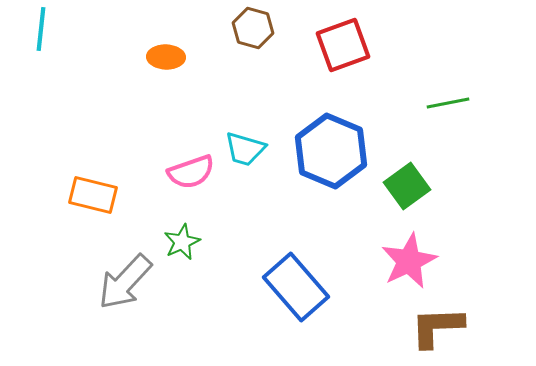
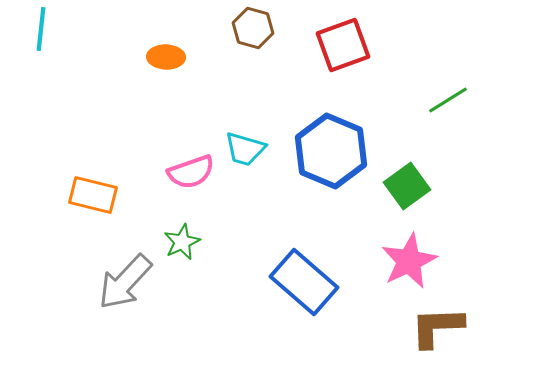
green line: moved 3 px up; rotated 21 degrees counterclockwise
blue rectangle: moved 8 px right, 5 px up; rotated 8 degrees counterclockwise
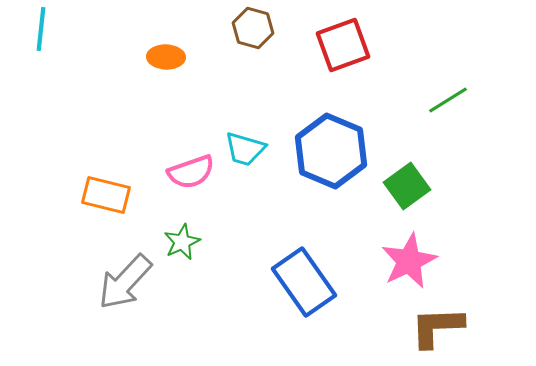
orange rectangle: moved 13 px right
blue rectangle: rotated 14 degrees clockwise
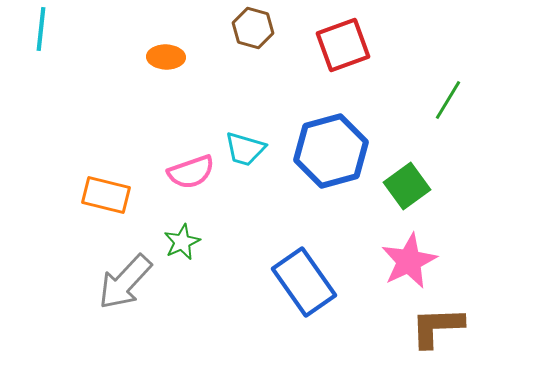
green line: rotated 27 degrees counterclockwise
blue hexagon: rotated 22 degrees clockwise
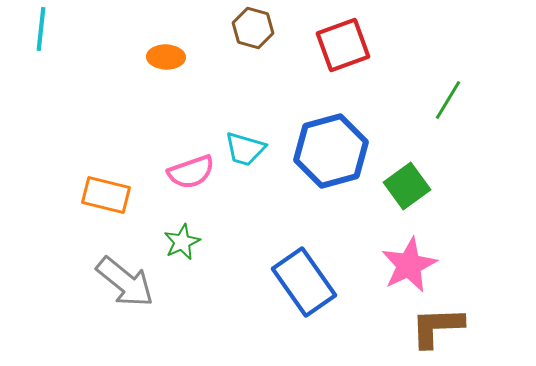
pink star: moved 4 px down
gray arrow: rotated 94 degrees counterclockwise
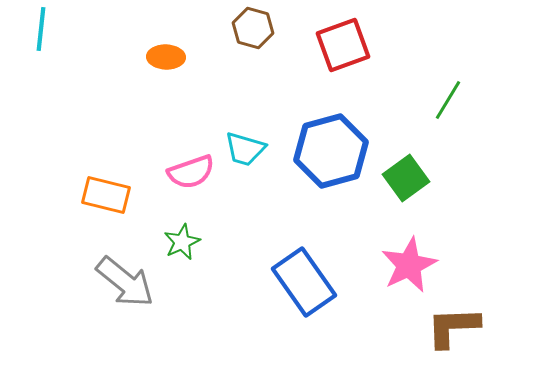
green square: moved 1 px left, 8 px up
brown L-shape: moved 16 px right
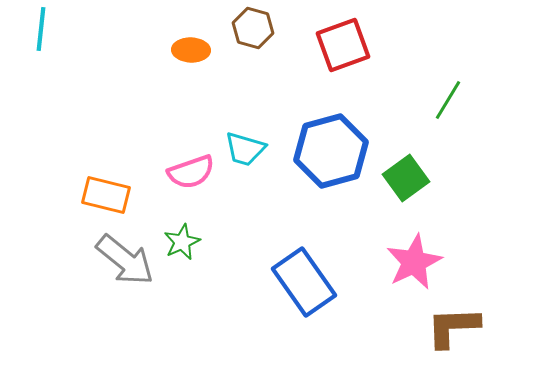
orange ellipse: moved 25 px right, 7 px up
pink star: moved 5 px right, 3 px up
gray arrow: moved 22 px up
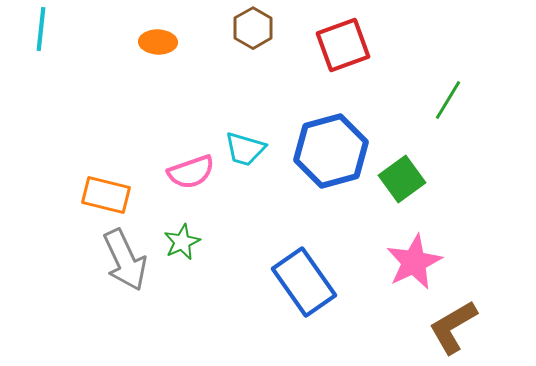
brown hexagon: rotated 15 degrees clockwise
orange ellipse: moved 33 px left, 8 px up
green square: moved 4 px left, 1 px down
gray arrow: rotated 26 degrees clockwise
brown L-shape: rotated 28 degrees counterclockwise
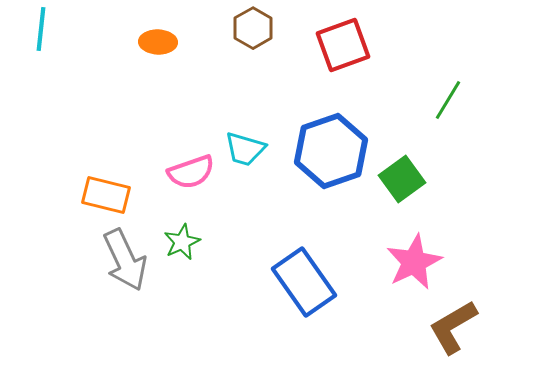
blue hexagon: rotated 4 degrees counterclockwise
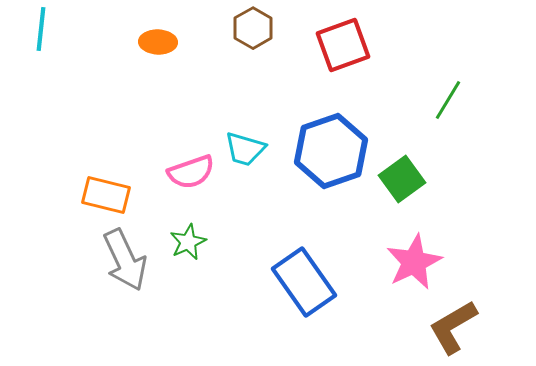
green star: moved 6 px right
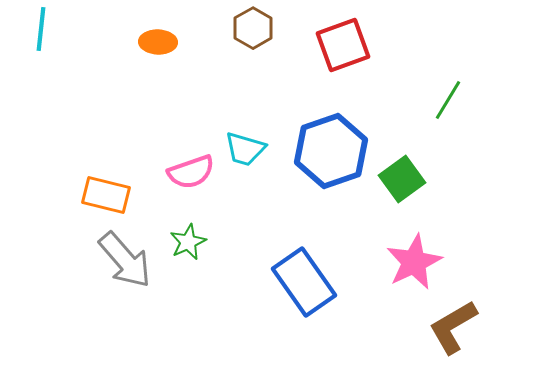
gray arrow: rotated 16 degrees counterclockwise
